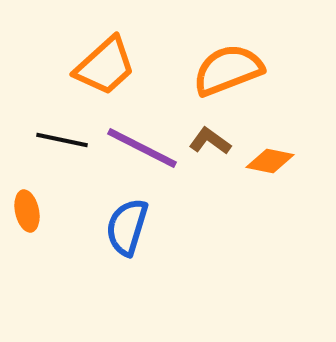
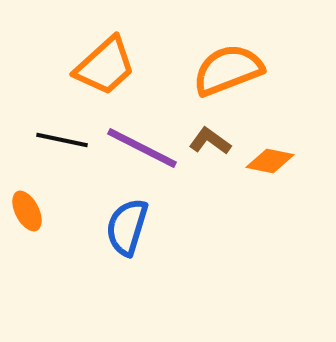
orange ellipse: rotated 15 degrees counterclockwise
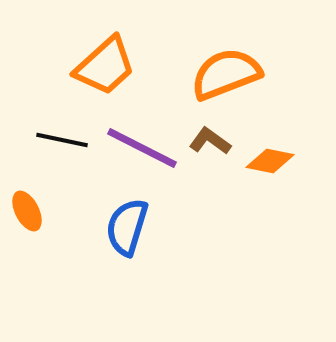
orange semicircle: moved 2 px left, 4 px down
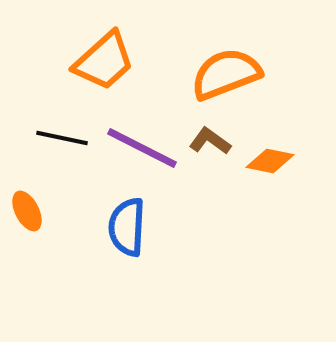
orange trapezoid: moved 1 px left, 5 px up
black line: moved 2 px up
blue semicircle: rotated 14 degrees counterclockwise
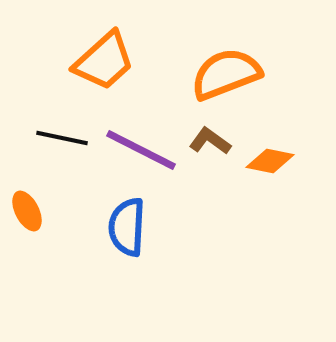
purple line: moved 1 px left, 2 px down
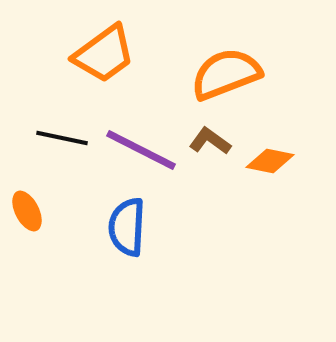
orange trapezoid: moved 7 px up; rotated 6 degrees clockwise
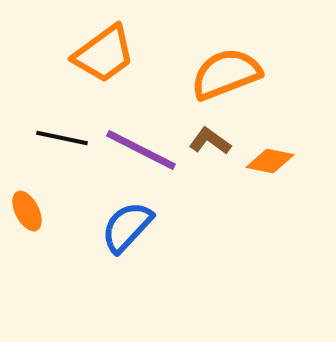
blue semicircle: rotated 40 degrees clockwise
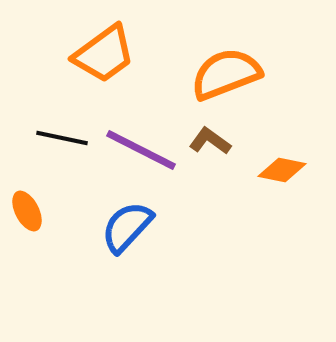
orange diamond: moved 12 px right, 9 px down
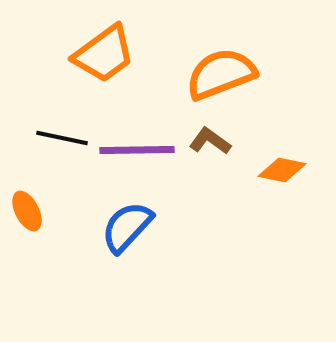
orange semicircle: moved 5 px left
purple line: moved 4 px left; rotated 28 degrees counterclockwise
